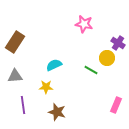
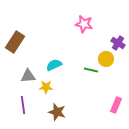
yellow circle: moved 1 px left, 1 px down
green line: rotated 16 degrees counterclockwise
gray triangle: moved 13 px right
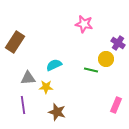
gray triangle: moved 2 px down
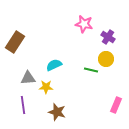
purple cross: moved 10 px left, 6 px up
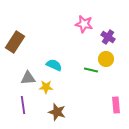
cyan semicircle: rotated 49 degrees clockwise
pink rectangle: rotated 28 degrees counterclockwise
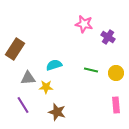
brown rectangle: moved 7 px down
yellow circle: moved 10 px right, 14 px down
cyan semicircle: rotated 42 degrees counterclockwise
purple line: rotated 24 degrees counterclockwise
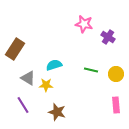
yellow circle: moved 1 px down
gray triangle: rotated 35 degrees clockwise
yellow star: moved 2 px up
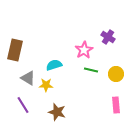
pink star: moved 26 px down; rotated 30 degrees clockwise
brown rectangle: moved 1 px down; rotated 20 degrees counterclockwise
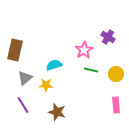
gray triangle: moved 3 px left; rotated 49 degrees clockwise
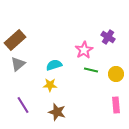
brown rectangle: moved 10 px up; rotated 35 degrees clockwise
gray triangle: moved 7 px left, 14 px up
yellow star: moved 4 px right
